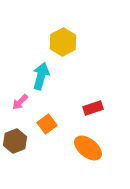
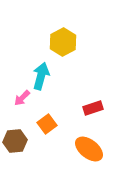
pink arrow: moved 2 px right, 4 px up
brown hexagon: rotated 15 degrees clockwise
orange ellipse: moved 1 px right, 1 px down
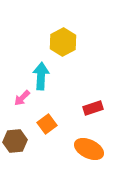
cyan arrow: rotated 12 degrees counterclockwise
orange ellipse: rotated 12 degrees counterclockwise
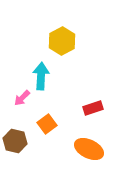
yellow hexagon: moved 1 px left, 1 px up
brown hexagon: rotated 20 degrees clockwise
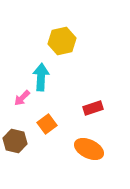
yellow hexagon: rotated 16 degrees clockwise
cyan arrow: moved 1 px down
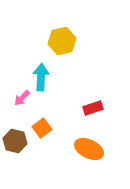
orange square: moved 5 px left, 4 px down
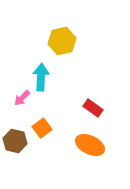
red rectangle: rotated 54 degrees clockwise
orange ellipse: moved 1 px right, 4 px up
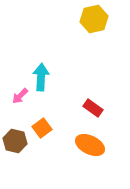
yellow hexagon: moved 32 px right, 22 px up
pink arrow: moved 2 px left, 2 px up
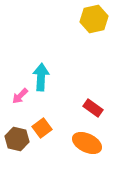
brown hexagon: moved 2 px right, 2 px up
orange ellipse: moved 3 px left, 2 px up
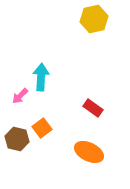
orange ellipse: moved 2 px right, 9 px down
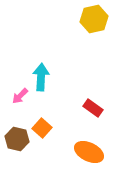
orange square: rotated 12 degrees counterclockwise
